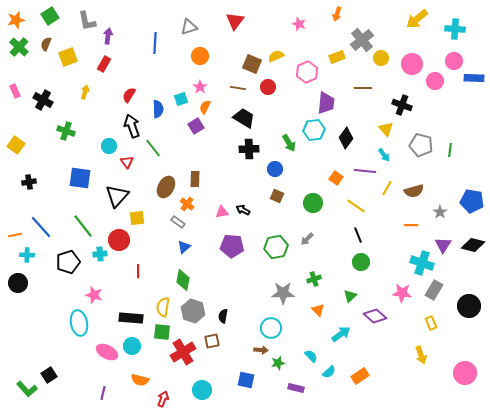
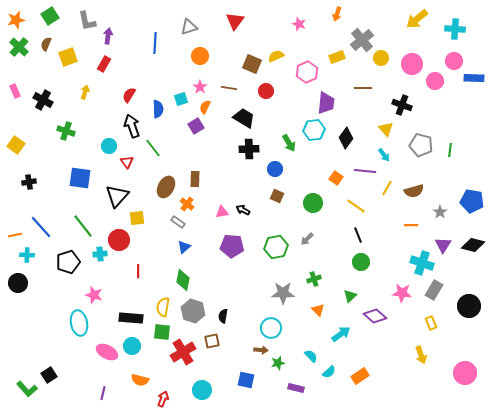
red circle at (268, 87): moved 2 px left, 4 px down
brown line at (238, 88): moved 9 px left
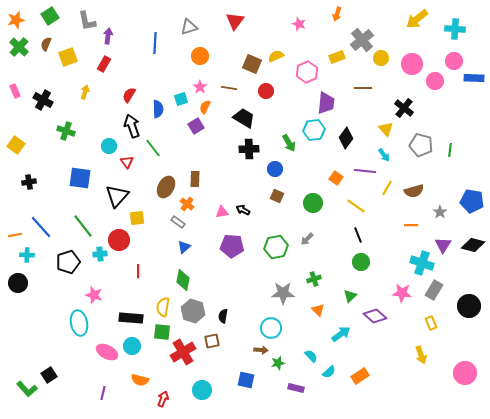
black cross at (402, 105): moved 2 px right, 3 px down; rotated 18 degrees clockwise
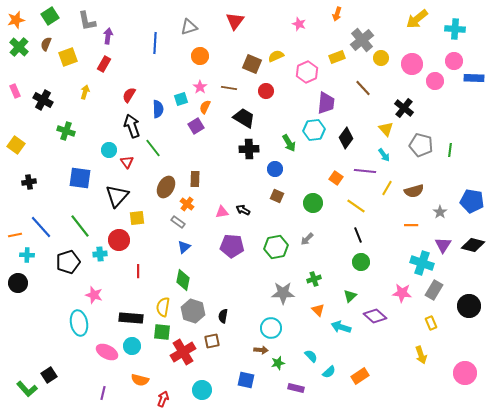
brown line at (363, 88): rotated 48 degrees clockwise
cyan circle at (109, 146): moved 4 px down
green line at (83, 226): moved 3 px left
cyan arrow at (341, 334): moved 7 px up; rotated 126 degrees counterclockwise
